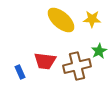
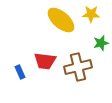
yellow star: moved 1 px left, 5 px up
green star: moved 2 px right, 8 px up; rotated 14 degrees clockwise
brown cross: moved 1 px right, 1 px down
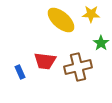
green star: rotated 21 degrees counterclockwise
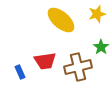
yellow star: moved 6 px right; rotated 18 degrees counterclockwise
green star: moved 4 px down
red trapezoid: rotated 15 degrees counterclockwise
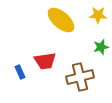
yellow star: moved 1 px right, 1 px down; rotated 18 degrees clockwise
green star: rotated 21 degrees clockwise
brown cross: moved 2 px right, 10 px down
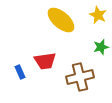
yellow star: rotated 24 degrees clockwise
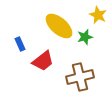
yellow ellipse: moved 2 px left, 6 px down
green star: moved 16 px left, 10 px up
red trapezoid: moved 2 px left; rotated 30 degrees counterclockwise
blue rectangle: moved 28 px up
